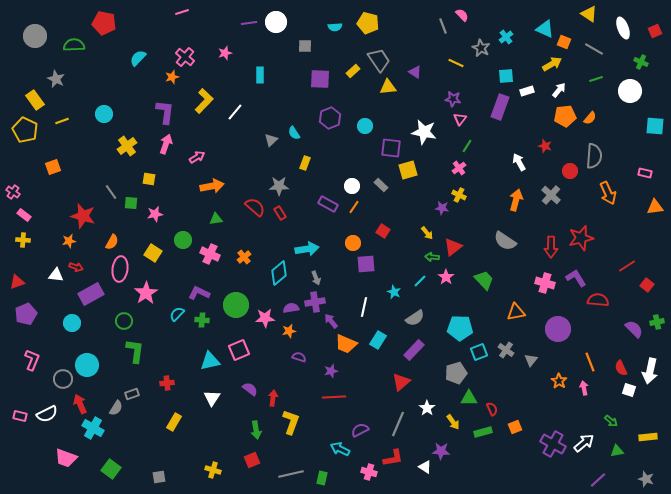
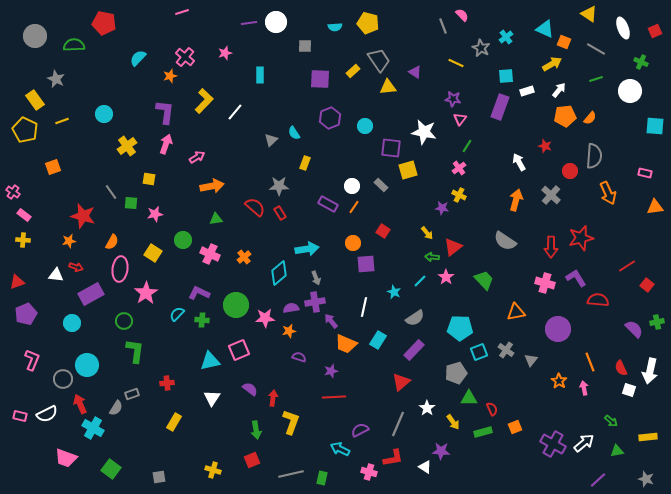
gray line at (594, 49): moved 2 px right
orange star at (172, 77): moved 2 px left, 1 px up
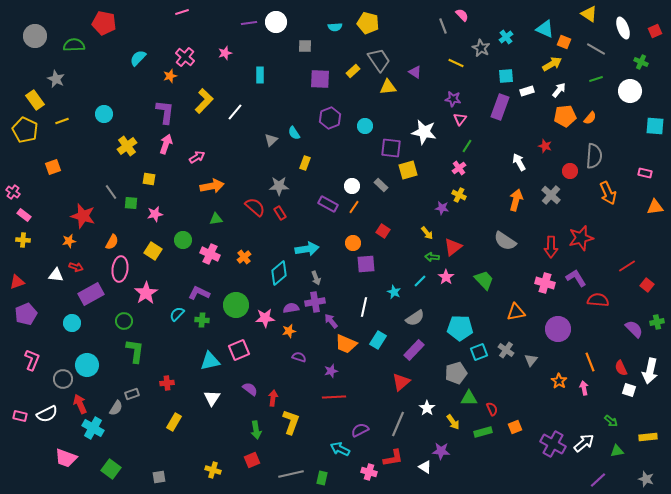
yellow square at (153, 253): moved 2 px up
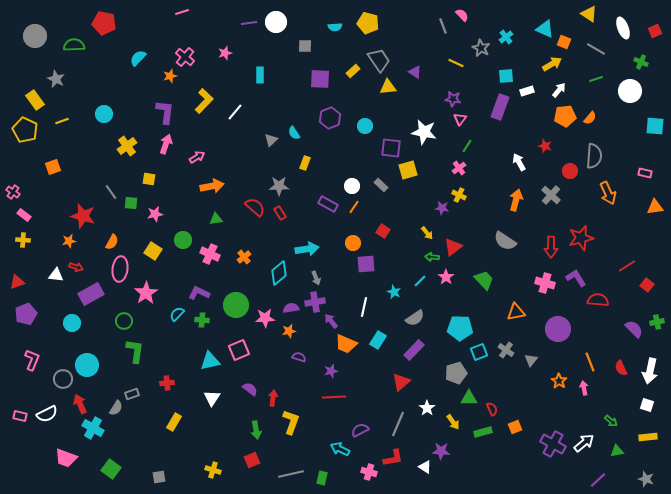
white square at (629, 390): moved 18 px right, 15 px down
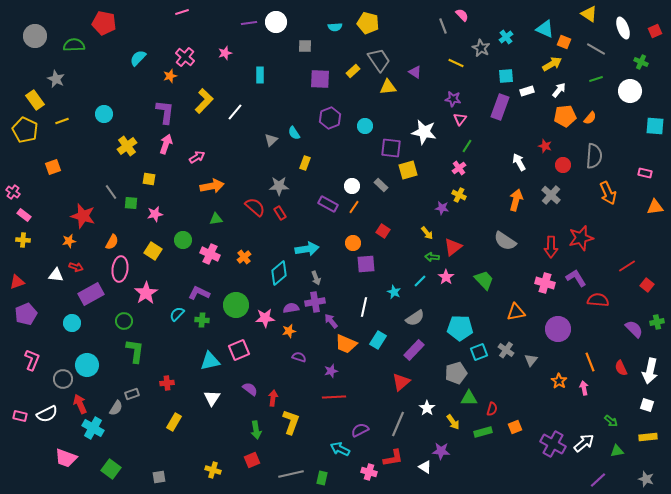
red circle at (570, 171): moved 7 px left, 6 px up
red semicircle at (492, 409): rotated 40 degrees clockwise
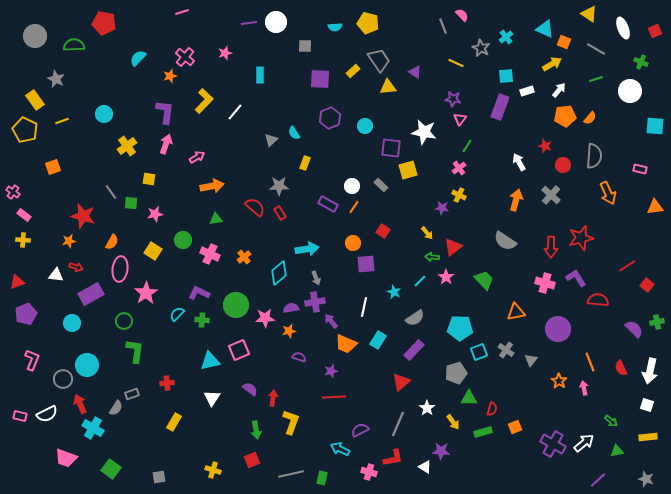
pink rectangle at (645, 173): moved 5 px left, 4 px up
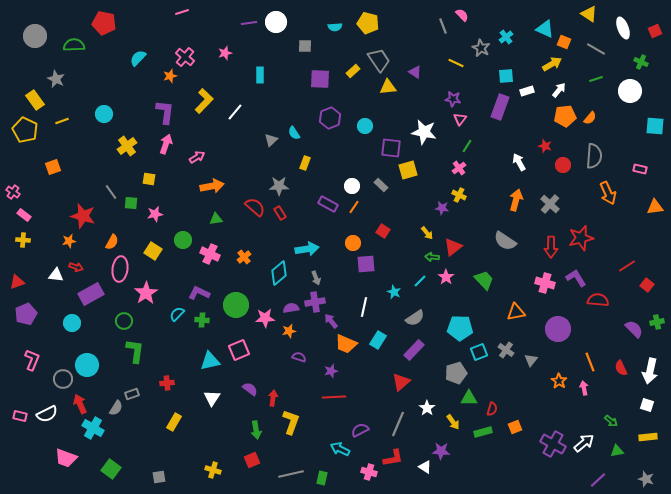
gray cross at (551, 195): moved 1 px left, 9 px down
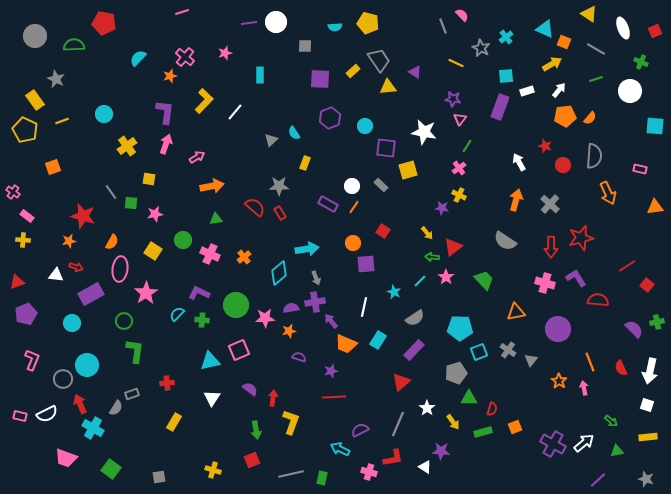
purple square at (391, 148): moved 5 px left
pink rectangle at (24, 215): moved 3 px right, 1 px down
gray cross at (506, 350): moved 2 px right
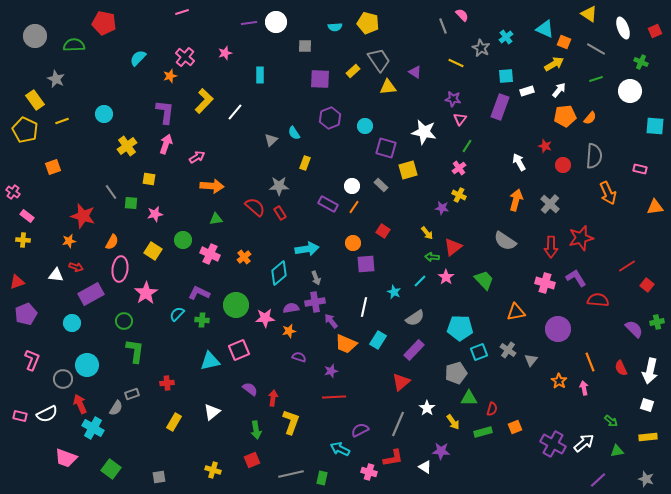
yellow arrow at (552, 64): moved 2 px right
purple square at (386, 148): rotated 10 degrees clockwise
orange arrow at (212, 186): rotated 15 degrees clockwise
white triangle at (212, 398): moved 14 px down; rotated 18 degrees clockwise
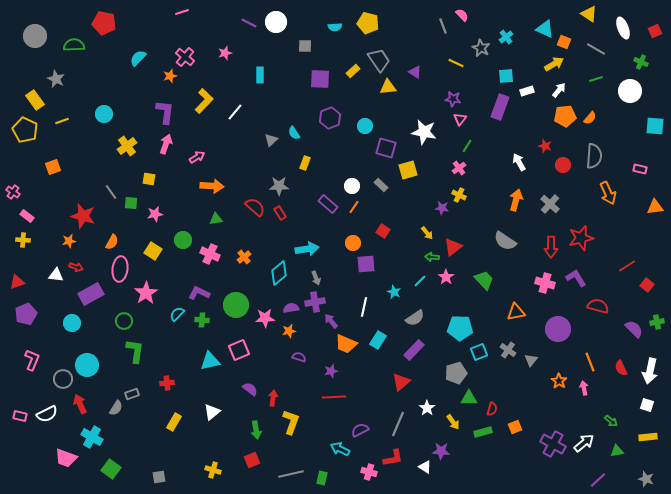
purple line at (249, 23): rotated 35 degrees clockwise
purple rectangle at (328, 204): rotated 12 degrees clockwise
red semicircle at (598, 300): moved 6 px down; rotated 10 degrees clockwise
cyan cross at (93, 428): moved 1 px left, 9 px down
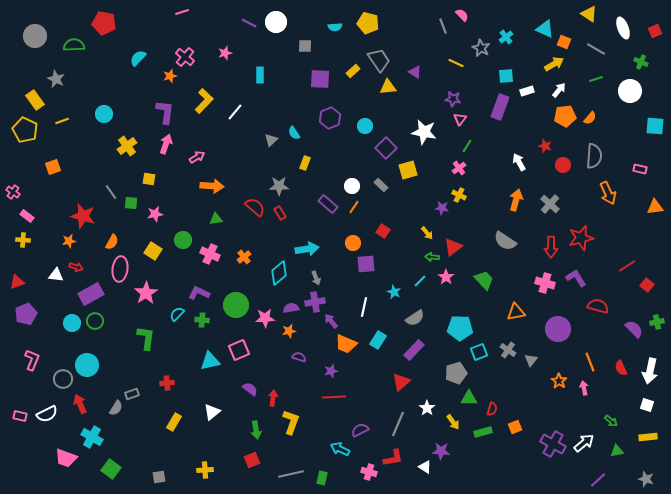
purple square at (386, 148): rotated 30 degrees clockwise
green circle at (124, 321): moved 29 px left
green L-shape at (135, 351): moved 11 px right, 13 px up
yellow cross at (213, 470): moved 8 px left; rotated 21 degrees counterclockwise
